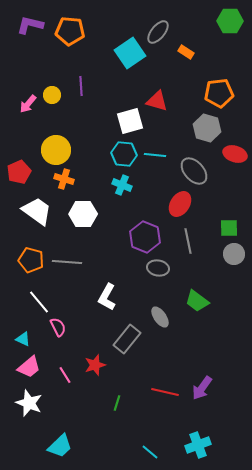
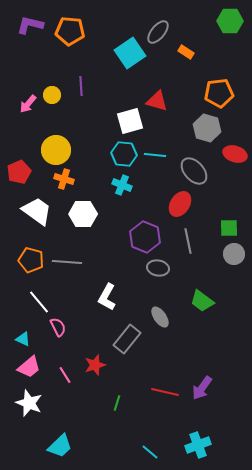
green trapezoid at (197, 301): moved 5 px right
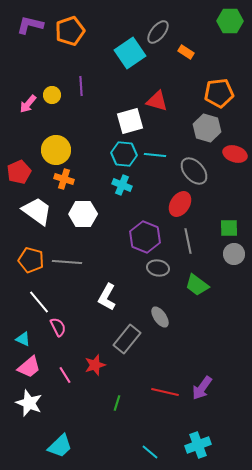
orange pentagon at (70, 31): rotated 24 degrees counterclockwise
green trapezoid at (202, 301): moved 5 px left, 16 px up
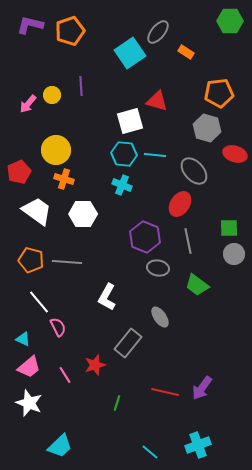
gray rectangle at (127, 339): moved 1 px right, 4 px down
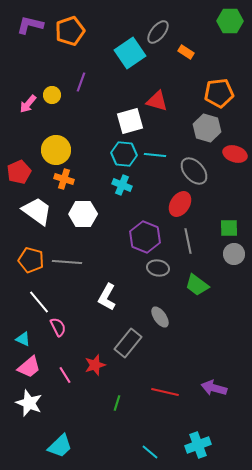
purple line at (81, 86): moved 4 px up; rotated 24 degrees clockwise
purple arrow at (202, 388): moved 12 px right; rotated 70 degrees clockwise
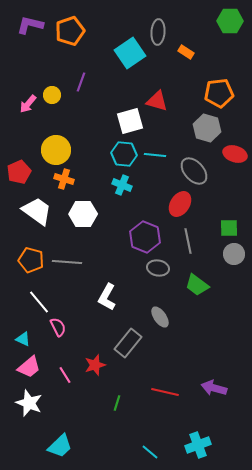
gray ellipse at (158, 32): rotated 35 degrees counterclockwise
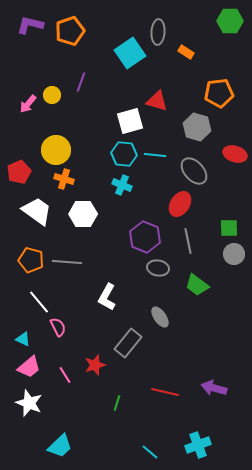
gray hexagon at (207, 128): moved 10 px left, 1 px up
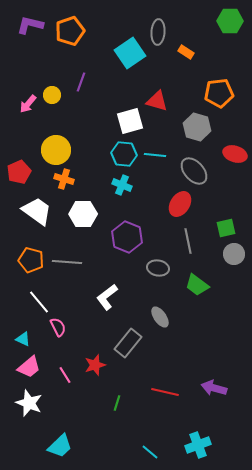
green square at (229, 228): moved 3 px left; rotated 12 degrees counterclockwise
purple hexagon at (145, 237): moved 18 px left
white L-shape at (107, 297): rotated 24 degrees clockwise
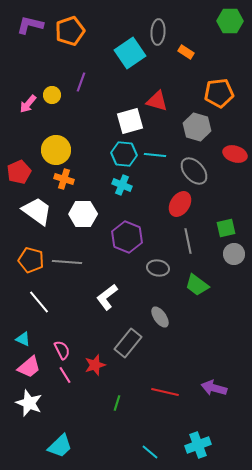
pink semicircle at (58, 327): moved 4 px right, 23 px down
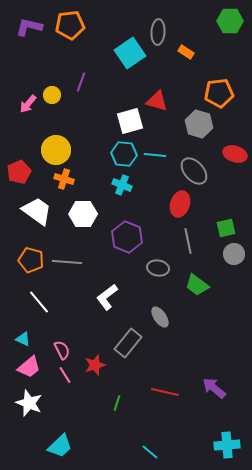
purple L-shape at (30, 25): moved 1 px left, 2 px down
orange pentagon at (70, 31): moved 6 px up; rotated 12 degrees clockwise
gray hexagon at (197, 127): moved 2 px right, 3 px up
red ellipse at (180, 204): rotated 15 degrees counterclockwise
purple arrow at (214, 388): rotated 25 degrees clockwise
cyan cross at (198, 445): moved 29 px right; rotated 15 degrees clockwise
